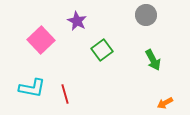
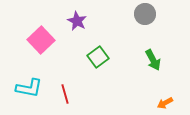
gray circle: moved 1 px left, 1 px up
green square: moved 4 px left, 7 px down
cyan L-shape: moved 3 px left
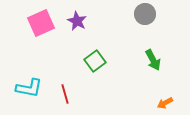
pink square: moved 17 px up; rotated 20 degrees clockwise
green square: moved 3 px left, 4 px down
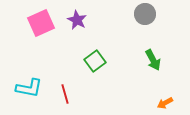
purple star: moved 1 px up
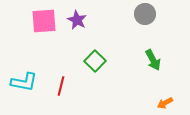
pink square: moved 3 px right, 2 px up; rotated 20 degrees clockwise
green square: rotated 10 degrees counterclockwise
cyan L-shape: moved 5 px left, 6 px up
red line: moved 4 px left, 8 px up; rotated 30 degrees clockwise
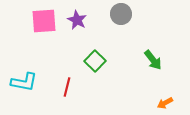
gray circle: moved 24 px left
green arrow: rotated 10 degrees counterclockwise
red line: moved 6 px right, 1 px down
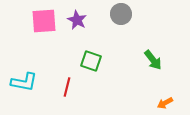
green square: moved 4 px left; rotated 25 degrees counterclockwise
